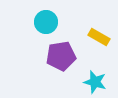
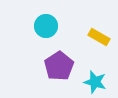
cyan circle: moved 4 px down
purple pentagon: moved 2 px left, 10 px down; rotated 24 degrees counterclockwise
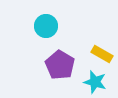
yellow rectangle: moved 3 px right, 17 px down
purple pentagon: moved 1 px right, 1 px up; rotated 8 degrees counterclockwise
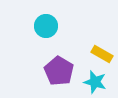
purple pentagon: moved 1 px left, 6 px down
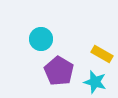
cyan circle: moved 5 px left, 13 px down
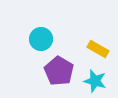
yellow rectangle: moved 4 px left, 5 px up
cyan star: moved 1 px up
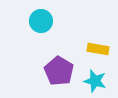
cyan circle: moved 18 px up
yellow rectangle: rotated 20 degrees counterclockwise
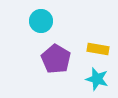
purple pentagon: moved 3 px left, 12 px up
cyan star: moved 2 px right, 2 px up
